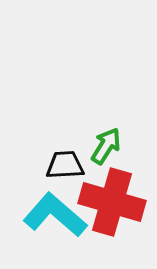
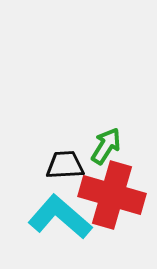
red cross: moved 7 px up
cyan L-shape: moved 5 px right, 2 px down
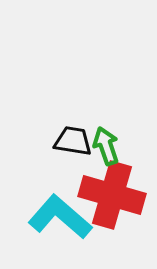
green arrow: rotated 51 degrees counterclockwise
black trapezoid: moved 8 px right, 24 px up; rotated 12 degrees clockwise
